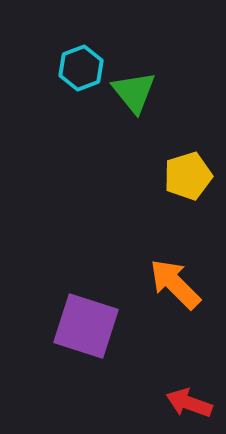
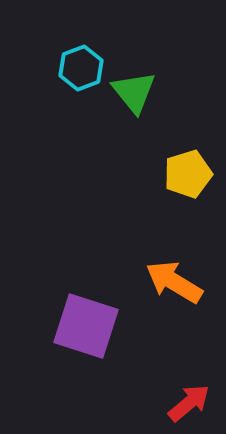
yellow pentagon: moved 2 px up
orange arrow: moved 1 px left, 2 px up; rotated 14 degrees counterclockwise
red arrow: rotated 120 degrees clockwise
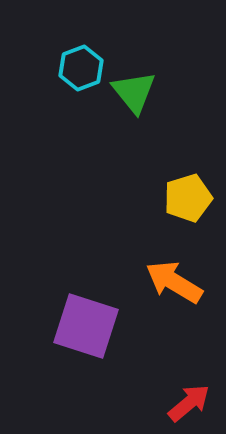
yellow pentagon: moved 24 px down
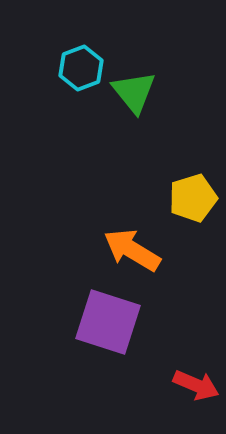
yellow pentagon: moved 5 px right
orange arrow: moved 42 px left, 32 px up
purple square: moved 22 px right, 4 px up
red arrow: moved 7 px right, 18 px up; rotated 63 degrees clockwise
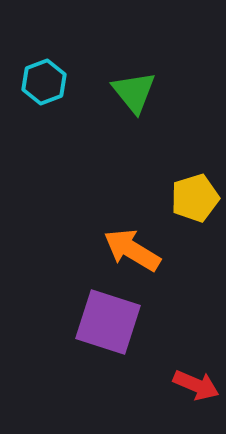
cyan hexagon: moved 37 px left, 14 px down
yellow pentagon: moved 2 px right
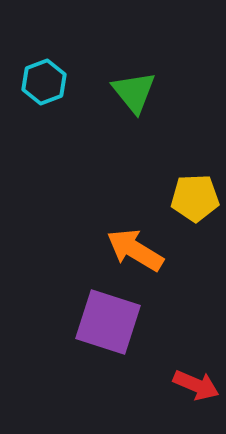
yellow pentagon: rotated 15 degrees clockwise
orange arrow: moved 3 px right
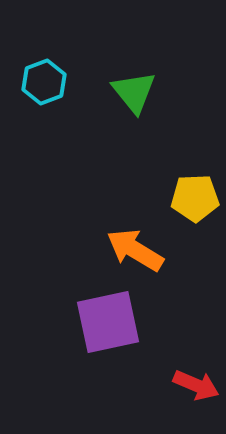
purple square: rotated 30 degrees counterclockwise
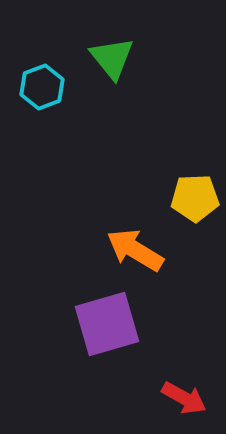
cyan hexagon: moved 2 px left, 5 px down
green triangle: moved 22 px left, 34 px up
purple square: moved 1 px left, 2 px down; rotated 4 degrees counterclockwise
red arrow: moved 12 px left, 13 px down; rotated 6 degrees clockwise
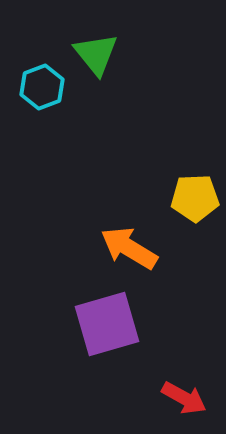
green triangle: moved 16 px left, 4 px up
orange arrow: moved 6 px left, 2 px up
